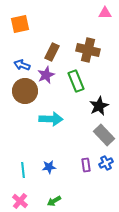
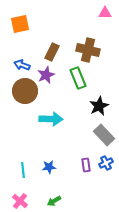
green rectangle: moved 2 px right, 3 px up
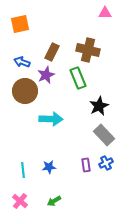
blue arrow: moved 3 px up
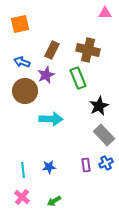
brown rectangle: moved 2 px up
pink cross: moved 2 px right, 4 px up
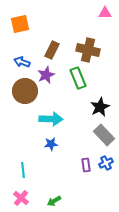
black star: moved 1 px right, 1 px down
blue star: moved 2 px right, 23 px up
pink cross: moved 1 px left, 1 px down
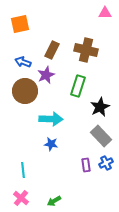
brown cross: moved 2 px left
blue arrow: moved 1 px right
green rectangle: moved 8 px down; rotated 40 degrees clockwise
gray rectangle: moved 3 px left, 1 px down
blue star: rotated 16 degrees clockwise
